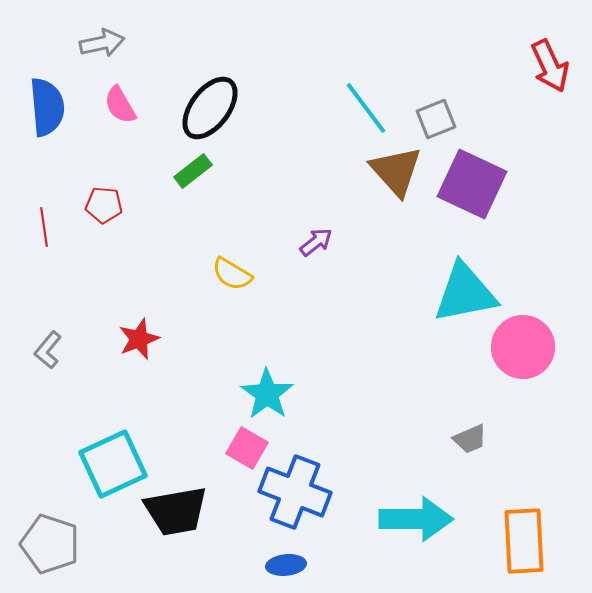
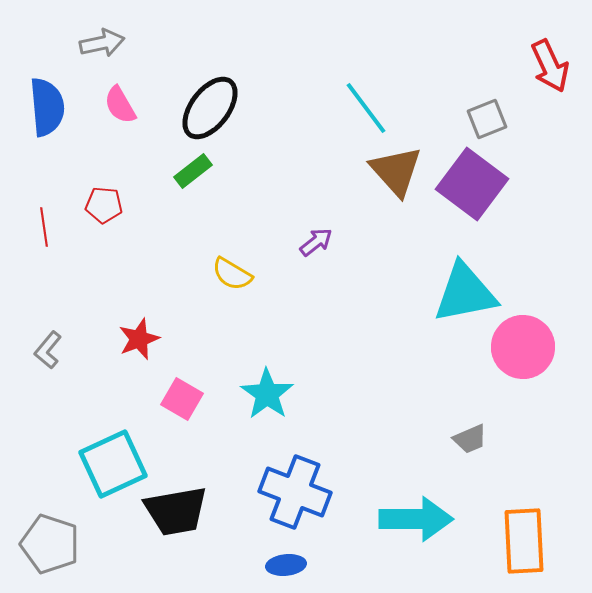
gray square: moved 51 px right
purple square: rotated 12 degrees clockwise
pink square: moved 65 px left, 49 px up
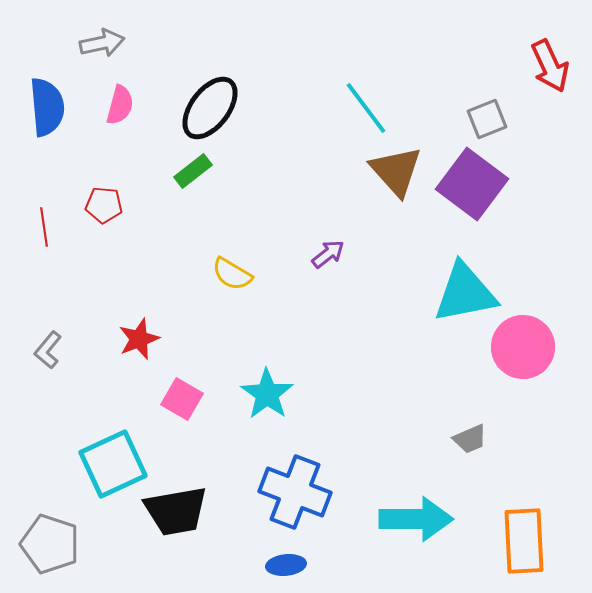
pink semicircle: rotated 135 degrees counterclockwise
purple arrow: moved 12 px right, 12 px down
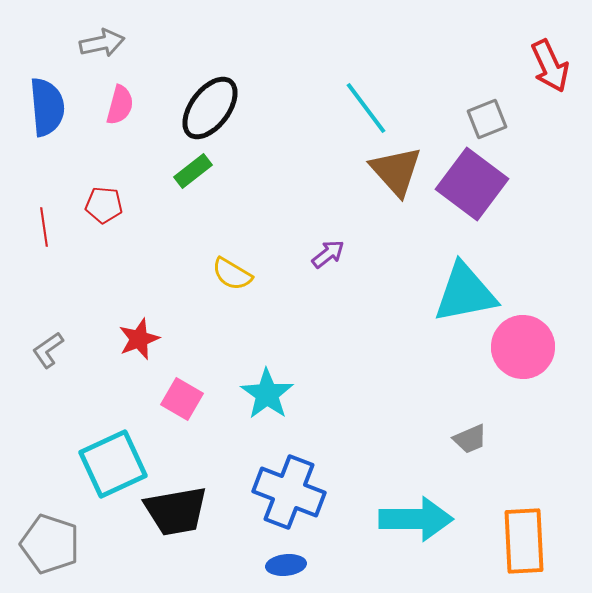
gray L-shape: rotated 15 degrees clockwise
blue cross: moved 6 px left
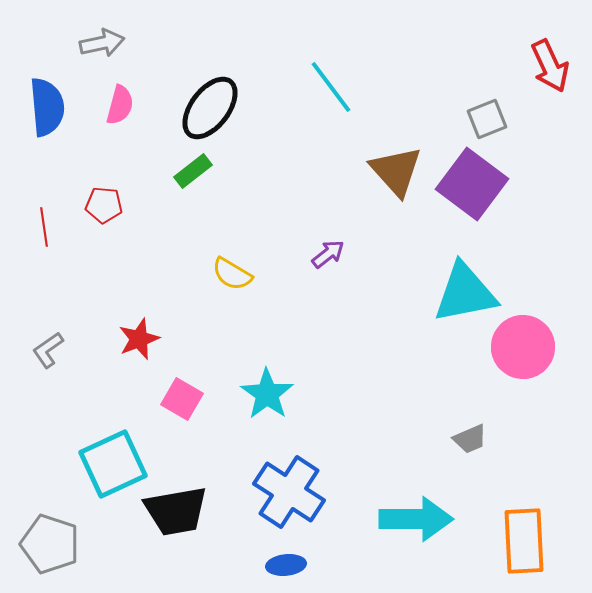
cyan line: moved 35 px left, 21 px up
blue cross: rotated 12 degrees clockwise
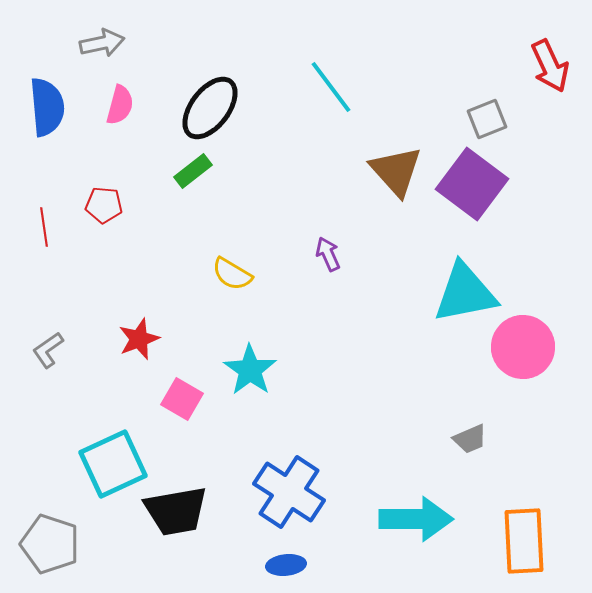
purple arrow: rotated 76 degrees counterclockwise
cyan star: moved 17 px left, 24 px up
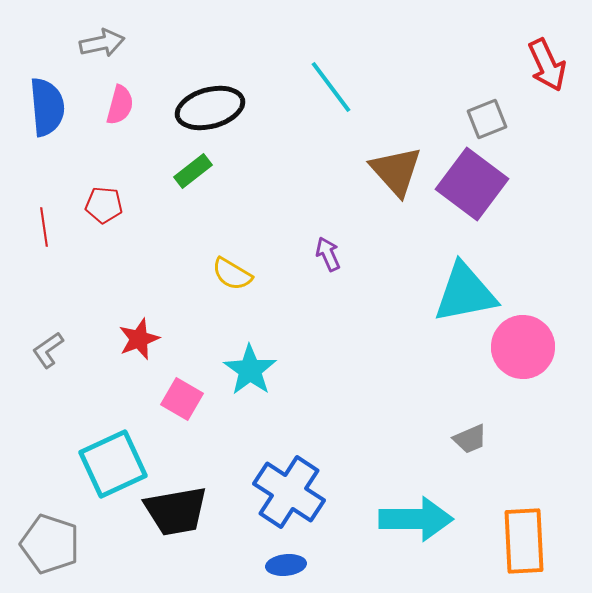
red arrow: moved 3 px left, 1 px up
black ellipse: rotated 38 degrees clockwise
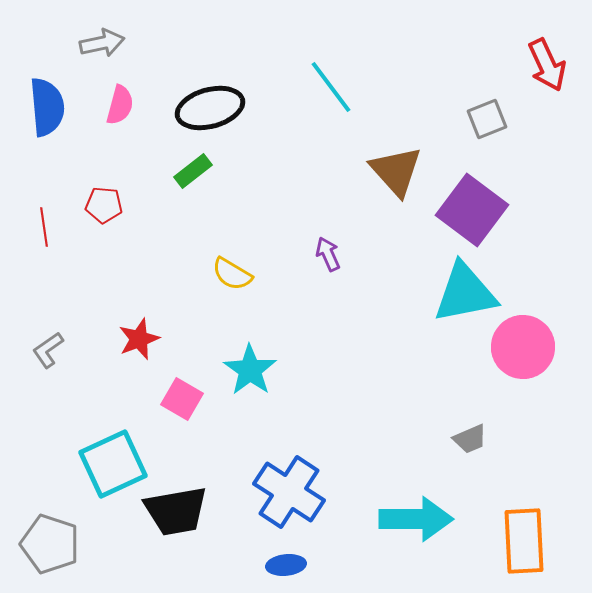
purple square: moved 26 px down
